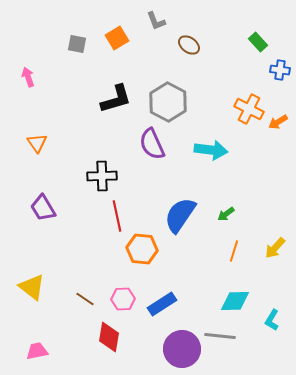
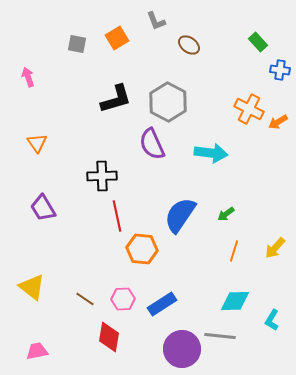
cyan arrow: moved 3 px down
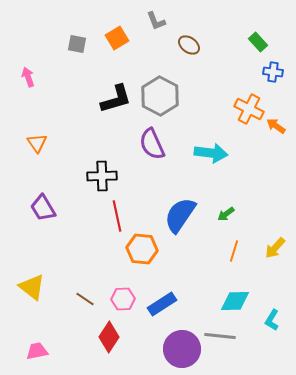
blue cross: moved 7 px left, 2 px down
gray hexagon: moved 8 px left, 6 px up
orange arrow: moved 2 px left, 4 px down; rotated 66 degrees clockwise
red diamond: rotated 24 degrees clockwise
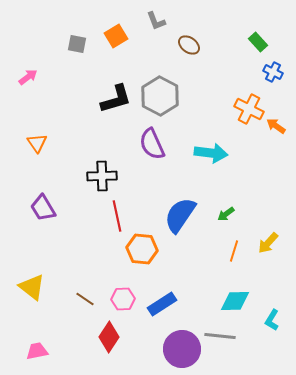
orange square: moved 1 px left, 2 px up
blue cross: rotated 18 degrees clockwise
pink arrow: rotated 72 degrees clockwise
yellow arrow: moved 7 px left, 5 px up
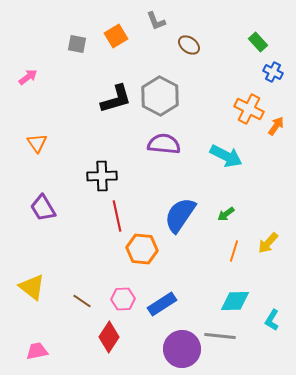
orange arrow: rotated 90 degrees clockwise
purple semicircle: moved 12 px right; rotated 120 degrees clockwise
cyan arrow: moved 15 px right, 3 px down; rotated 20 degrees clockwise
brown line: moved 3 px left, 2 px down
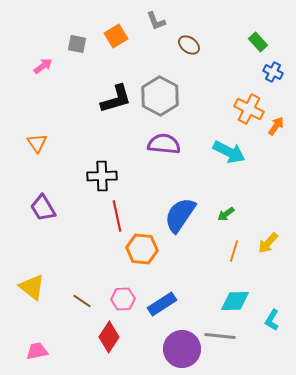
pink arrow: moved 15 px right, 11 px up
cyan arrow: moved 3 px right, 4 px up
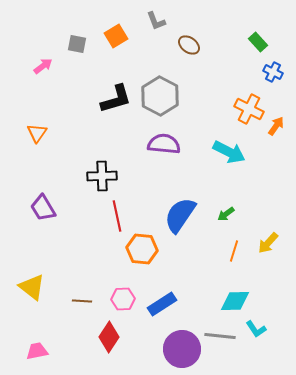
orange triangle: moved 10 px up; rotated 10 degrees clockwise
brown line: rotated 30 degrees counterclockwise
cyan L-shape: moved 16 px left, 9 px down; rotated 65 degrees counterclockwise
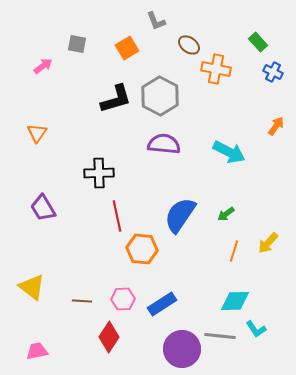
orange square: moved 11 px right, 12 px down
orange cross: moved 33 px left, 40 px up; rotated 16 degrees counterclockwise
black cross: moved 3 px left, 3 px up
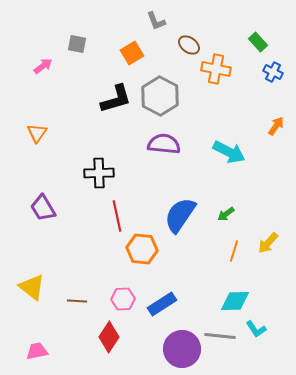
orange square: moved 5 px right, 5 px down
brown line: moved 5 px left
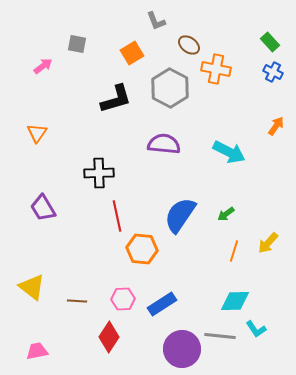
green rectangle: moved 12 px right
gray hexagon: moved 10 px right, 8 px up
